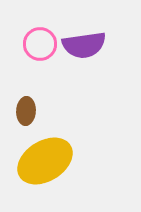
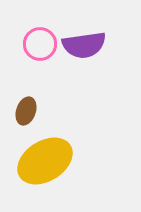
brown ellipse: rotated 16 degrees clockwise
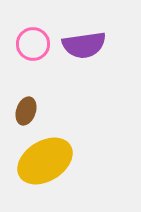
pink circle: moved 7 px left
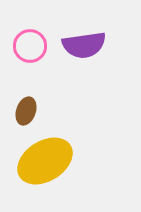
pink circle: moved 3 px left, 2 px down
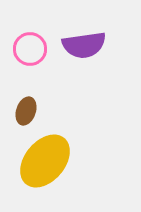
pink circle: moved 3 px down
yellow ellipse: rotated 18 degrees counterclockwise
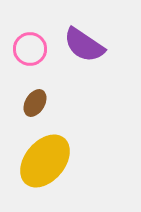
purple semicircle: rotated 42 degrees clockwise
brown ellipse: moved 9 px right, 8 px up; rotated 12 degrees clockwise
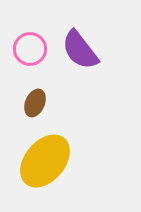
purple semicircle: moved 4 px left, 5 px down; rotated 18 degrees clockwise
brown ellipse: rotated 8 degrees counterclockwise
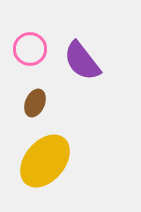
purple semicircle: moved 2 px right, 11 px down
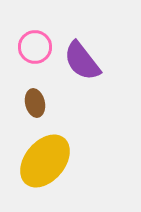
pink circle: moved 5 px right, 2 px up
brown ellipse: rotated 36 degrees counterclockwise
